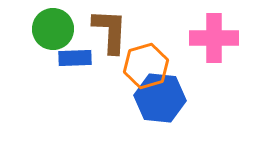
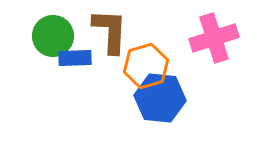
green circle: moved 7 px down
pink cross: rotated 18 degrees counterclockwise
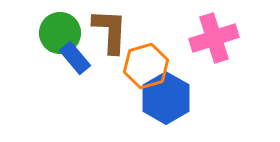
green circle: moved 7 px right, 3 px up
blue rectangle: rotated 52 degrees clockwise
blue hexagon: moved 6 px right; rotated 24 degrees clockwise
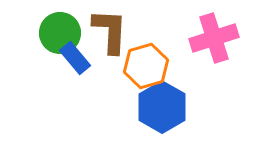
blue hexagon: moved 4 px left, 9 px down
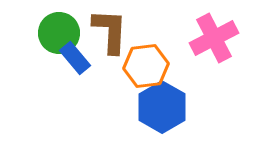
green circle: moved 1 px left
pink cross: rotated 9 degrees counterclockwise
orange hexagon: rotated 9 degrees clockwise
